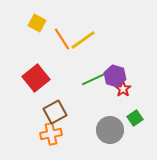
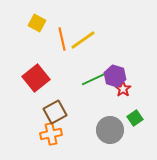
orange line: rotated 20 degrees clockwise
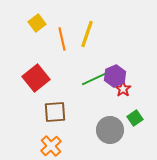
yellow square: rotated 24 degrees clockwise
yellow line: moved 4 px right, 6 px up; rotated 36 degrees counterclockwise
purple hexagon: rotated 20 degrees clockwise
brown square: rotated 25 degrees clockwise
orange cross: moved 12 px down; rotated 30 degrees counterclockwise
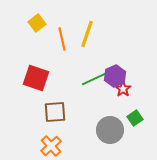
red square: rotated 32 degrees counterclockwise
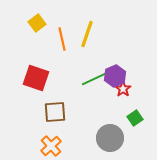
gray circle: moved 8 px down
